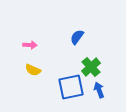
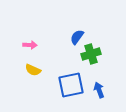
green cross: moved 13 px up; rotated 24 degrees clockwise
blue square: moved 2 px up
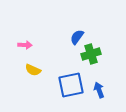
pink arrow: moved 5 px left
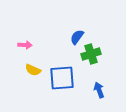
blue square: moved 9 px left, 7 px up; rotated 8 degrees clockwise
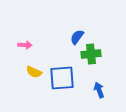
green cross: rotated 12 degrees clockwise
yellow semicircle: moved 1 px right, 2 px down
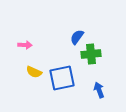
blue square: rotated 8 degrees counterclockwise
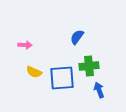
green cross: moved 2 px left, 12 px down
blue square: rotated 8 degrees clockwise
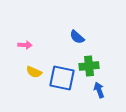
blue semicircle: rotated 84 degrees counterclockwise
blue square: rotated 16 degrees clockwise
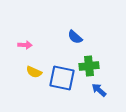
blue semicircle: moved 2 px left
blue arrow: rotated 28 degrees counterclockwise
